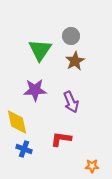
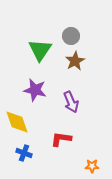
purple star: rotated 15 degrees clockwise
yellow diamond: rotated 8 degrees counterclockwise
blue cross: moved 4 px down
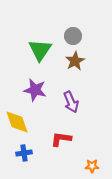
gray circle: moved 2 px right
blue cross: rotated 28 degrees counterclockwise
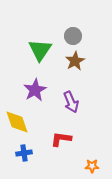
purple star: rotated 30 degrees clockwise
